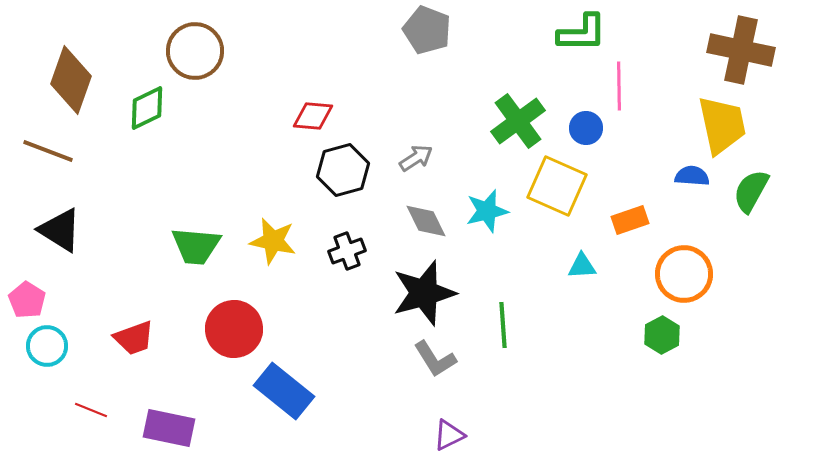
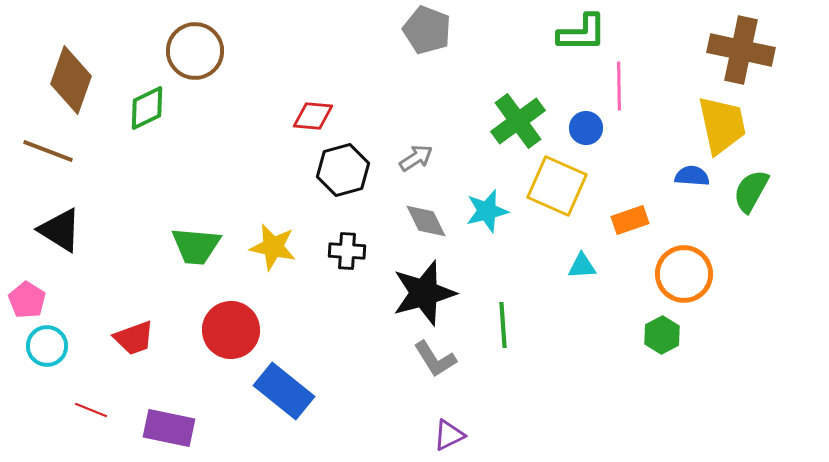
yellow star: moved 6 px down
black cross: rotated 24 degrees clockwise
red circle: moved 3 px left, 1 px down
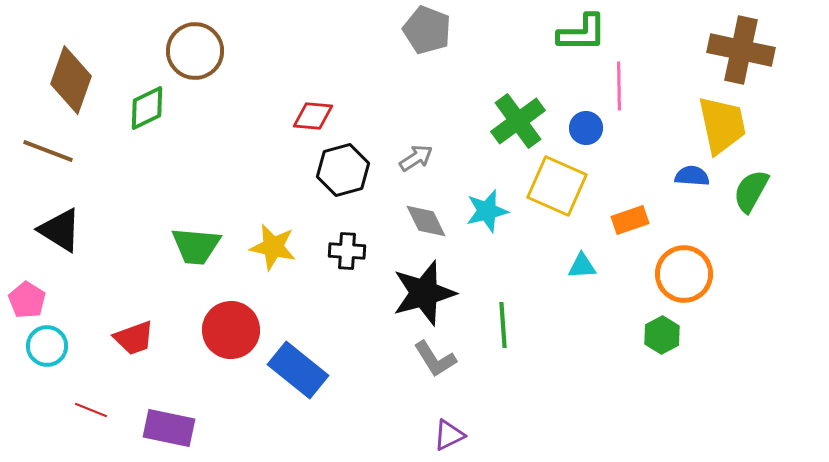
blue rectangle: moved 14 px right, 21 px up
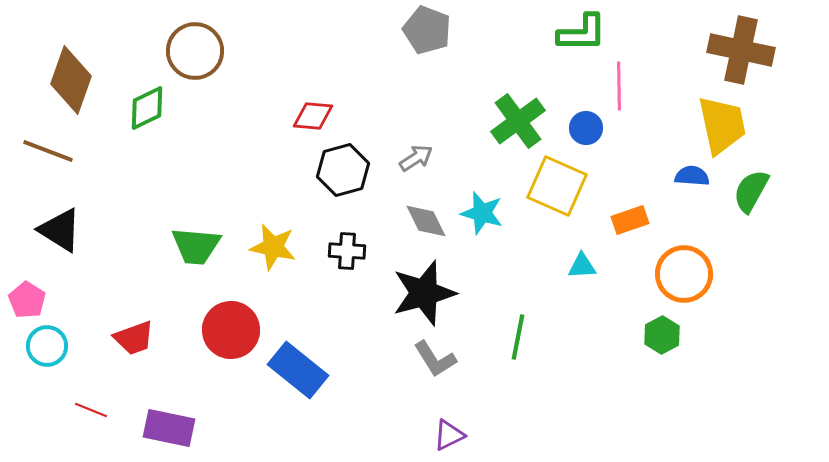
cyan star: moved 5 px left, 2 px down; rotated 30 degrees clockwise
green line: moved 15 px right, 12 px down; rotated 15 degrees clockwise
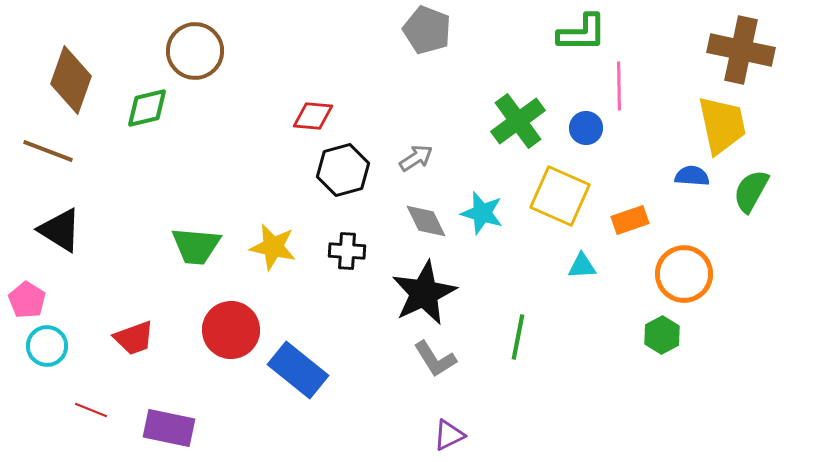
green diamond: rotated 12 degrees clockwise
yellow square: moved 3 px right, 10 px down
black star: rotated 10 degrees counterclockwise
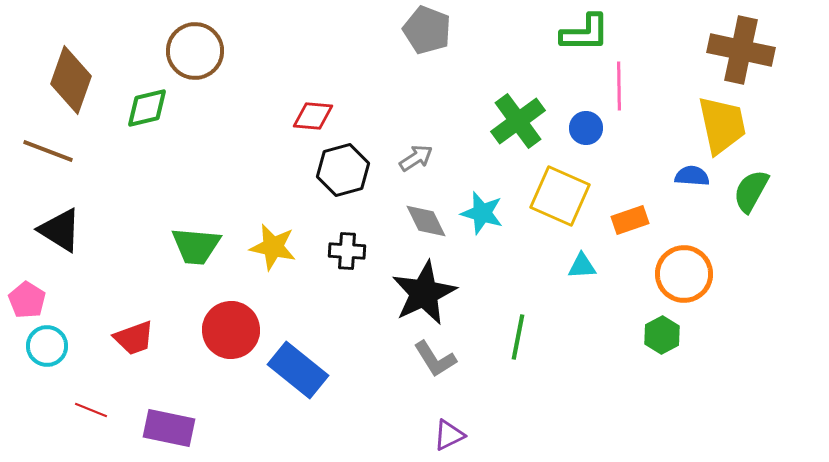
green L-shape: moved 3 px right
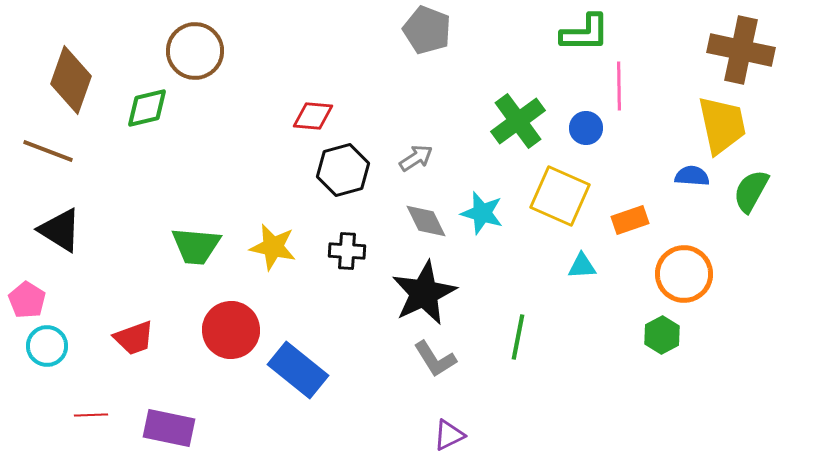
red line: moved 5 px down; rotated 24 degrees counterclockwise
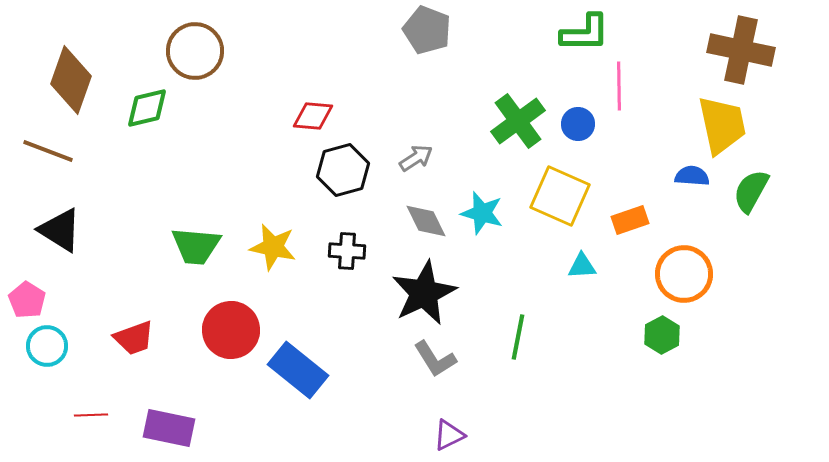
blue circle: moved 8 px left, 4 px up
